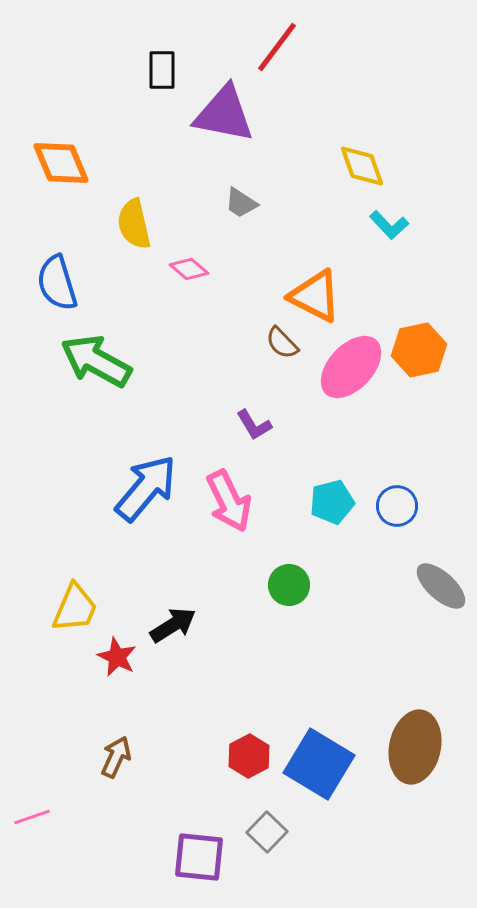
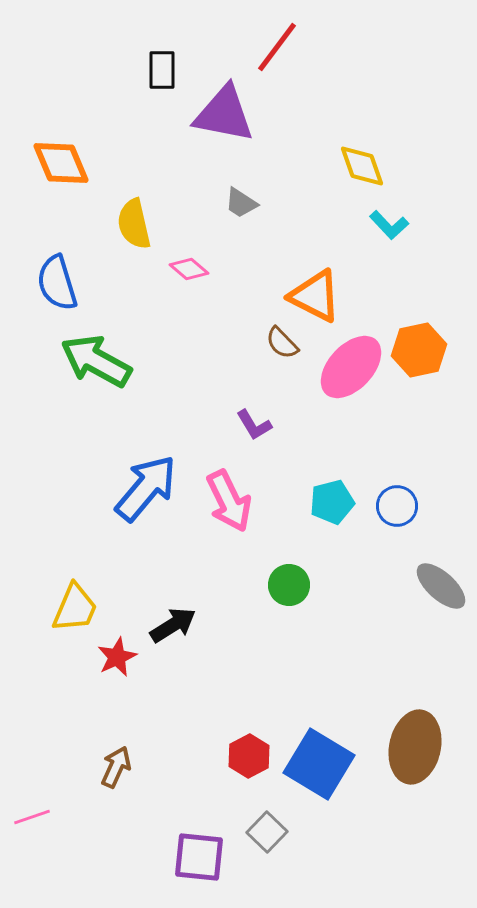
red star: rotated 21 degrees clockwise
brown arrow: moved 10 px down
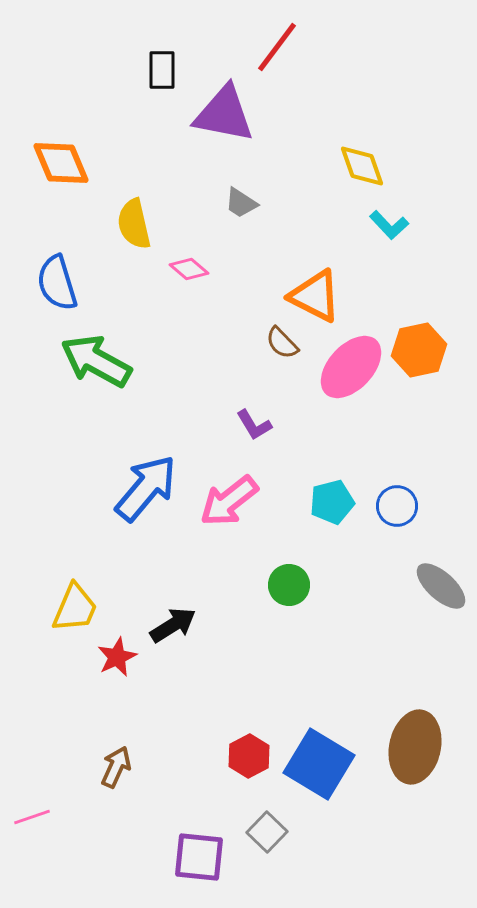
pink arrow: rotated 78 degrees clockwise
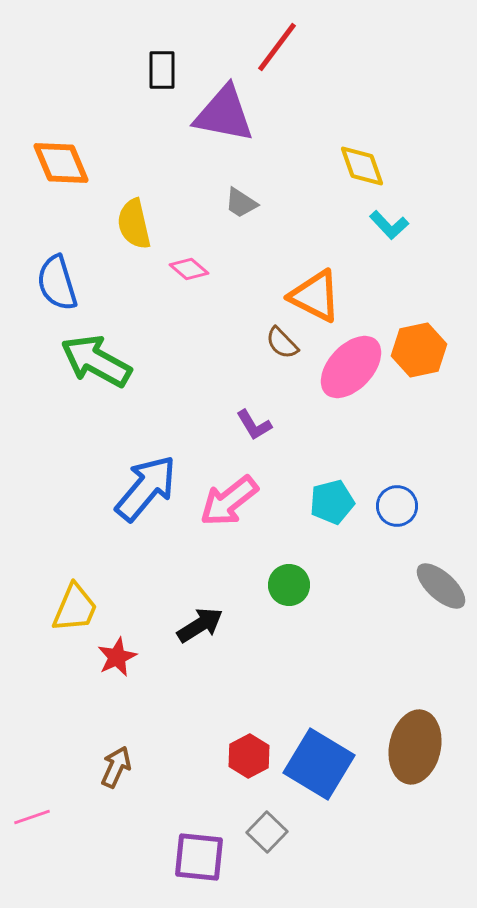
black arrow: moved 27 px right
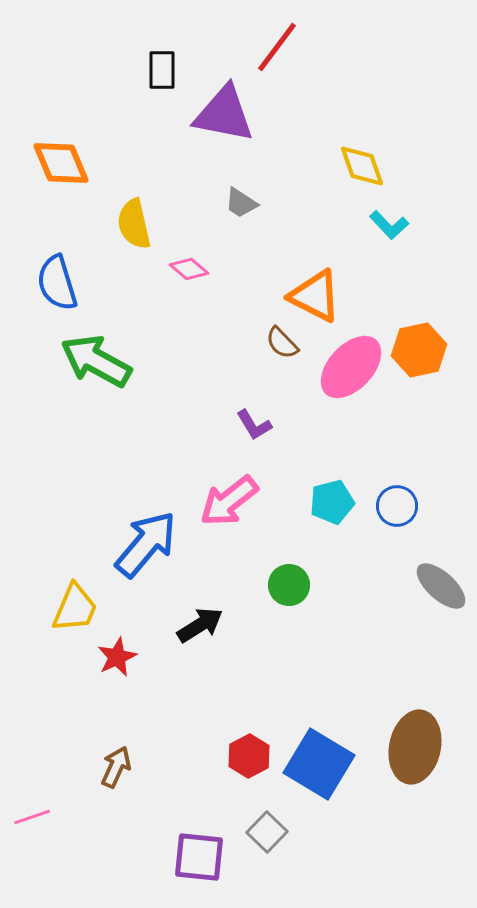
blue arrow: moved 56 px down
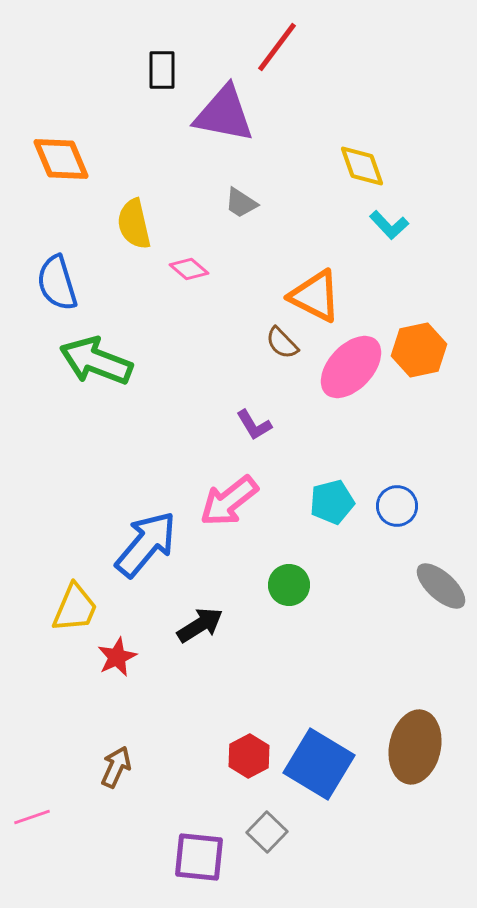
orange diamond: moved 4 px up
green arrow: rotated 8 degrees counterclockwise
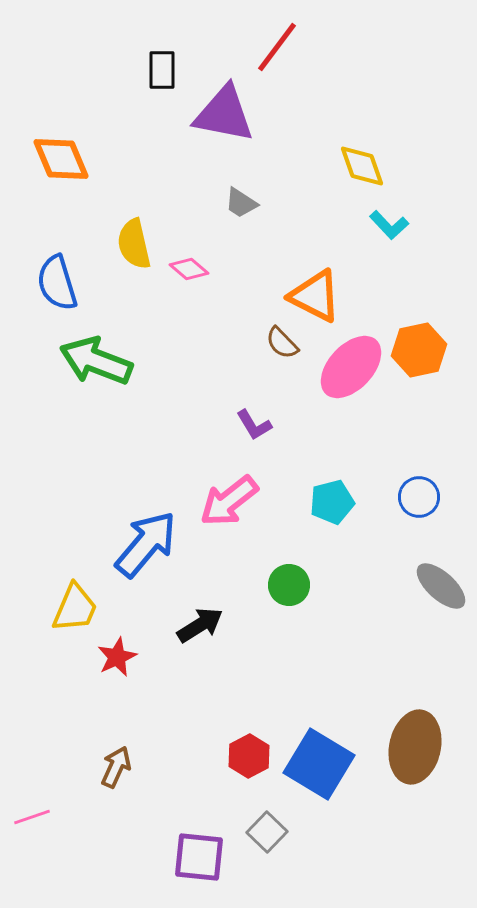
yellow semicircle: moved 20 px down
blue circle: moved 22 px right, 9 px up
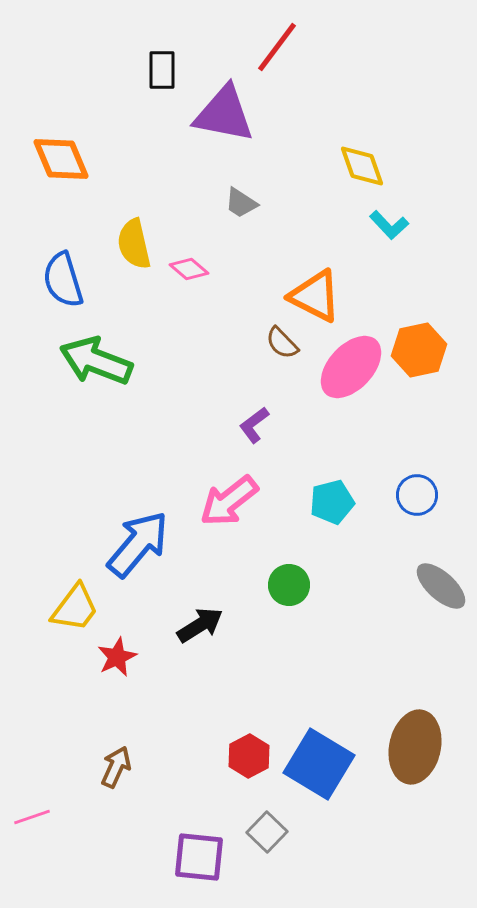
blue semicircle: moved 6 px right, 3 px up
purple L-shape: rotated 84 degrees clockwise
blue circle: moved 2 px left, 2 px up
blue arrow: moved 8 px left
yellow trapezoid: rotated 14 degrees clockwise
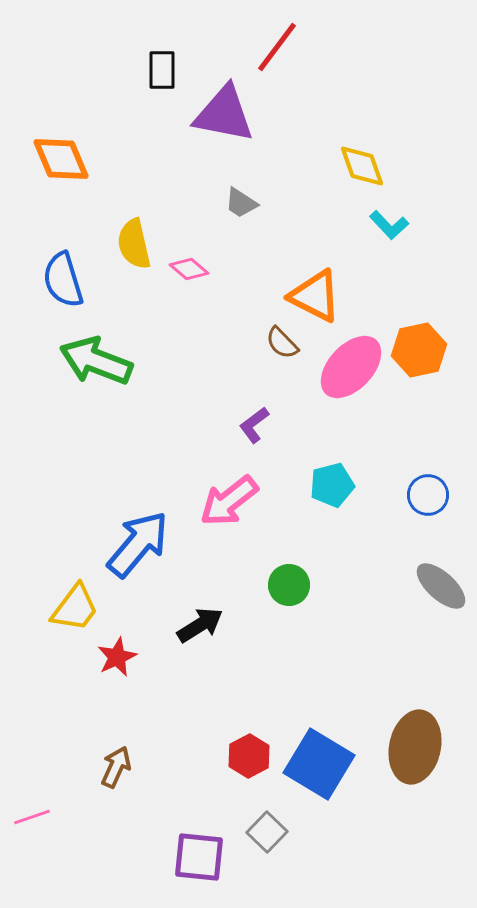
blue circle: moved 11 px right
cyan pentagon: moved 17 px up
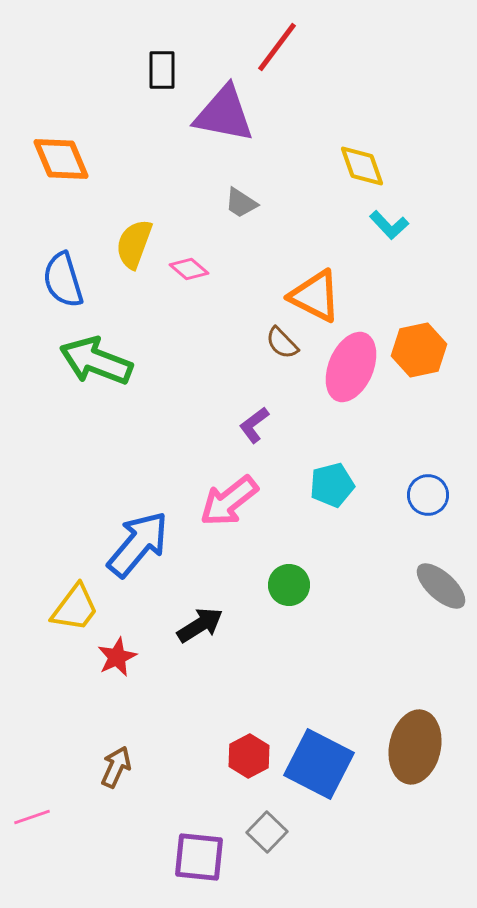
yellow semicircle: rotated 33 degrees clockwise
pink ellipse: rotated 20 degrees counterclockwise
blue square: rotated 4 degrees counterclockwise
